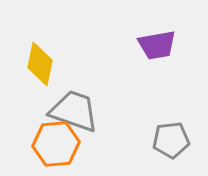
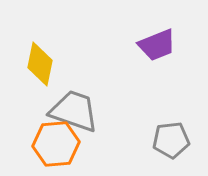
purple trapezoid: rotated 12 degrees counterclockwise
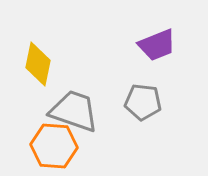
yellow diamond: moved 2 px left
gray pentagon: moved 28 px left, 38 px up; rotated 12 degrees clockwise
orange hexagon: moved 2 px left, 2 px down; rotated 9 degrees clockwise
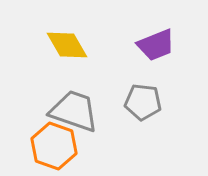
purple trapezoid: moved 1 px left
yellow diamond: moved 29 px right, 19 px up; rotated 42 degrees counterclockwise
orange hexagon: rotated 15 degrees clockwise
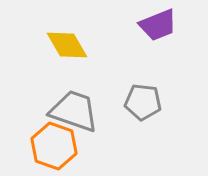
purple trapezoid: moved 2 px right, 20 px up
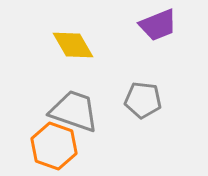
yellow diamond: moved 6 px right
gray pentagon: moved 2 px up
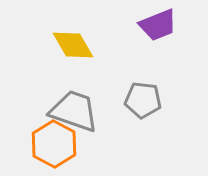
orange hexagon: moved 2 px up; rotated 9 degrees clockwise
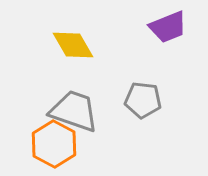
purple trapezoid: moved 10 px right, 2 px down
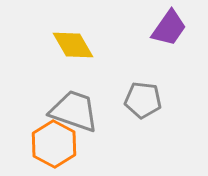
purple trapezoid: moved 1 px right, 1 px down; rotated 33 degrees counterclockwise
